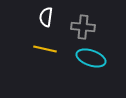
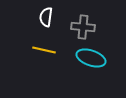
yellow line: moved 1 px left, 1 px down
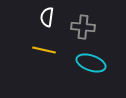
white semicircle: moved 1 px right
cyan ellipse: moved 5 px down
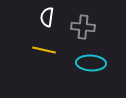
cyan ellipse: rotated 16 degrees counterclockwise
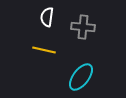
cyan ellipse: moved 10 px left, 14 px down; rotated 56 degrees counterclockwise
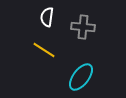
yellow line: rotated 20 degrees clockwise
